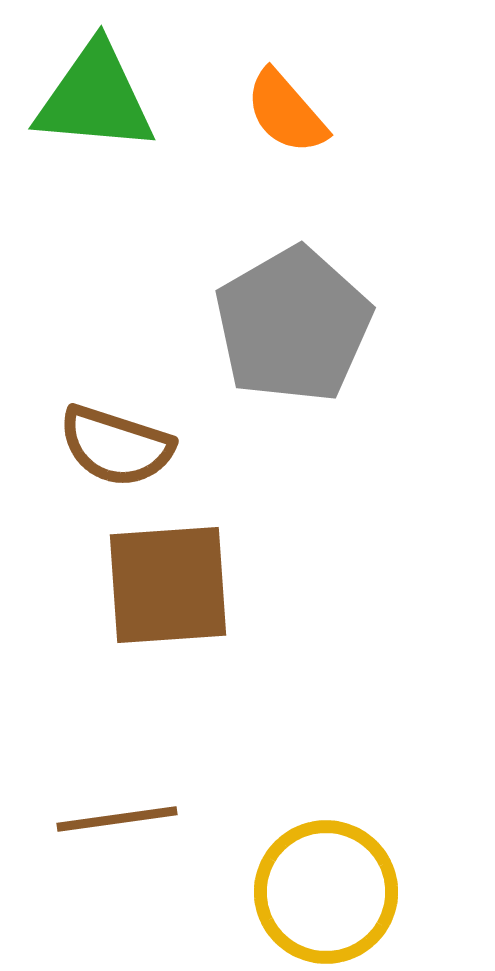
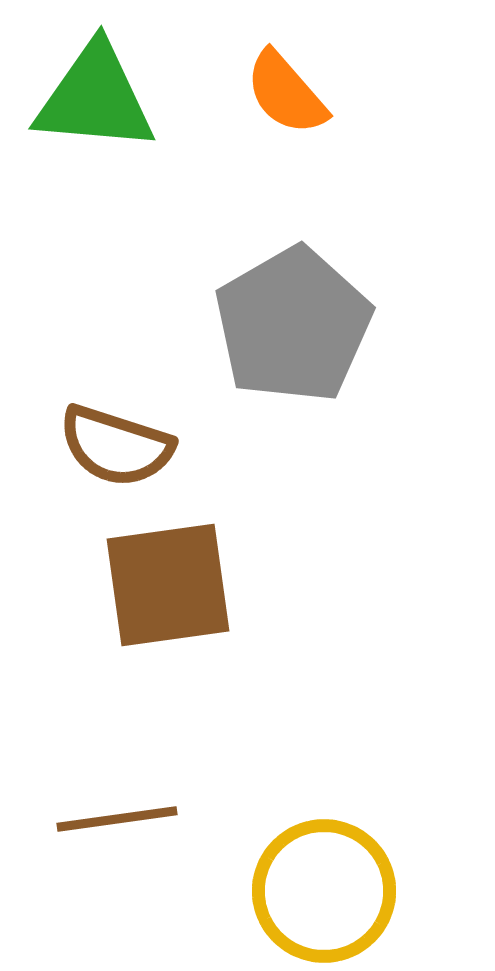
orange semicircle: moved 19 px up
brown square: rotated 4 degrees counterclockwise
yellow circle: moved 2 px left, 1 px up
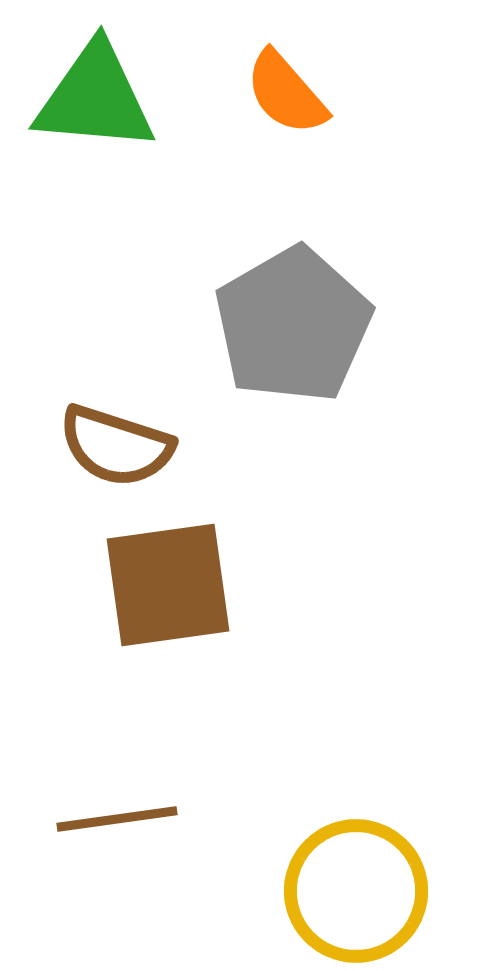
yellow circle: moved 32 px right
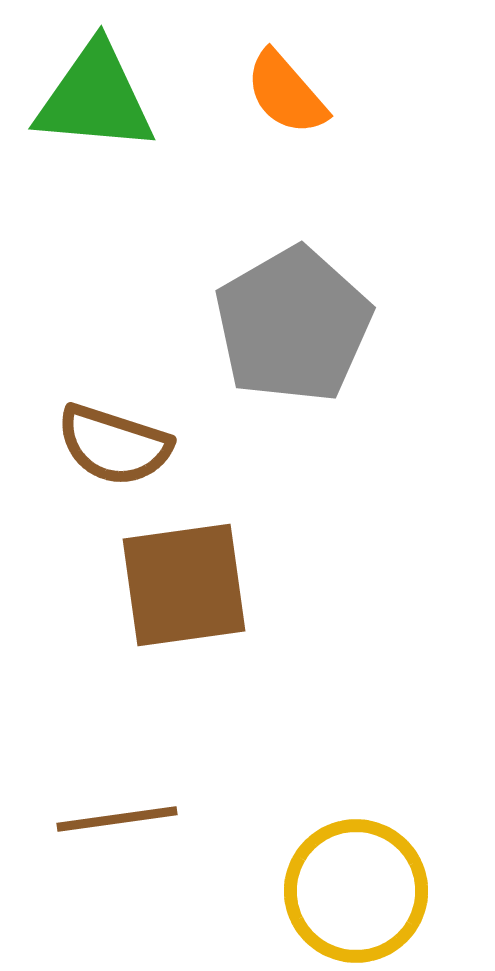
brown semicircle: moved 2 px left, 1 px up
brown square: moved 16 px right
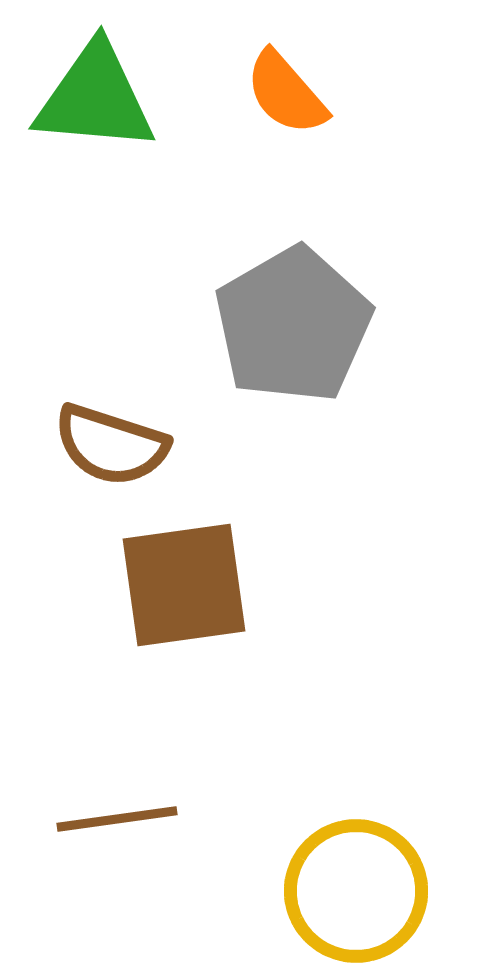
brown semicircle: moved 3 px left
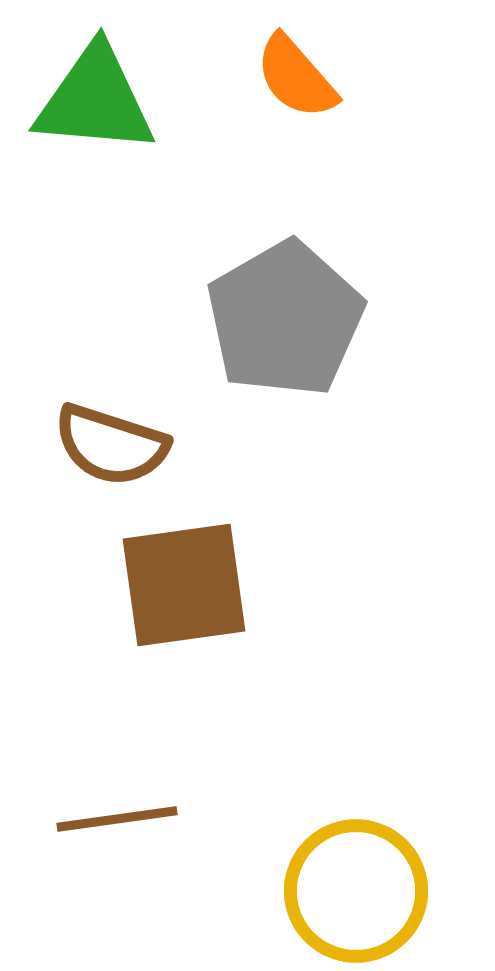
orange semicircle: moved 10 px right, 16 px up
green triangle: moved 2 px down
gray pentagon: moved 8 px left, 6 px up
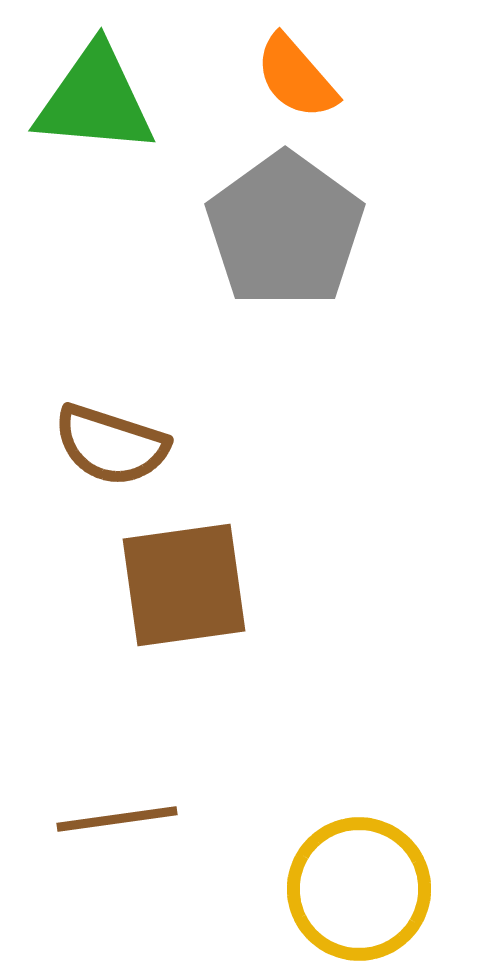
gray pentagon: moved 89 px up; rotated 6 degrees counterclockwise
yellow circle: moved 3 px right, 2 px up
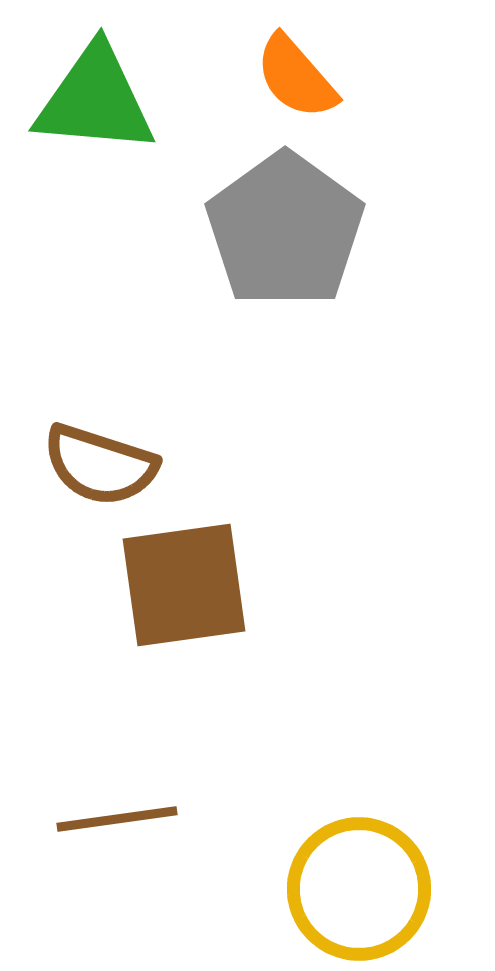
brown semicircle: moved 11 px left, 20 px down
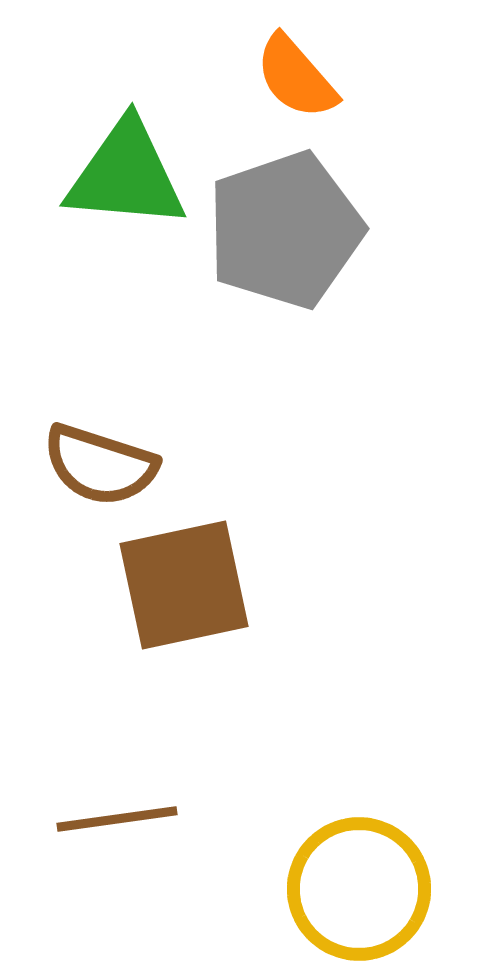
green triangle: moved 31 px right, 75 px down
gray pentagon: rotated 17 degrees clockwise
brown square: rotated 4 degrees counterclockwise
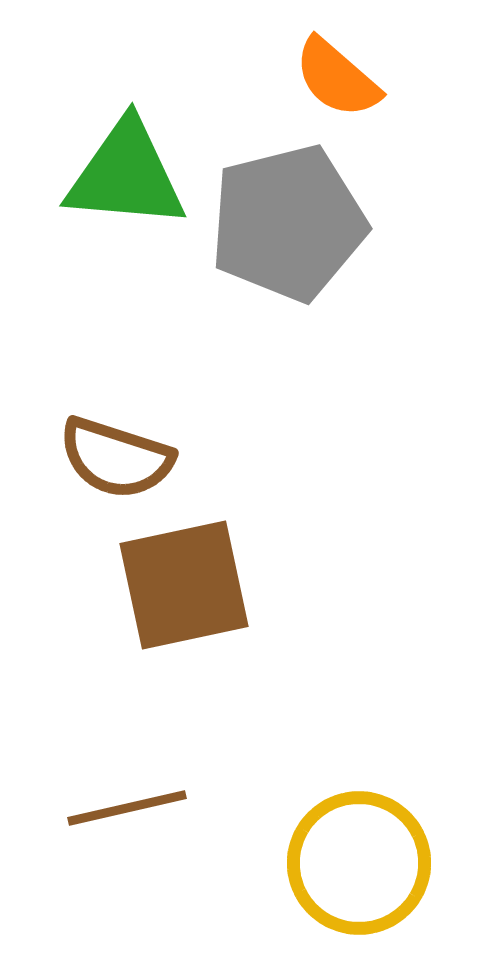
orange semicircle: moved 41 px right, 1 px down; rotated 8 degrees counterclockwise
gray pentagon: moved 3 px right, 7 px up; rotated 5 degrees clockwise
brown semicircle: moved 16 px right, 7 px up
brown line: moved 10 px right, 11 px up; rotated 5 degrees counterclockwise
yellow circle: moved 26 px up
